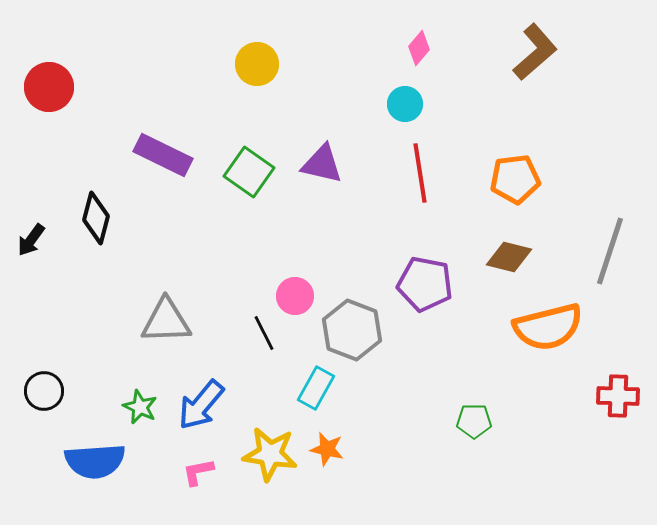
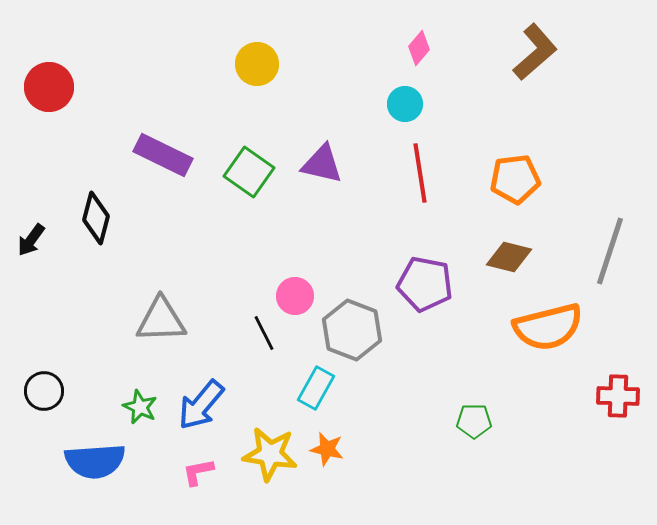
gray triangle: moved 5 px left, 1 px up
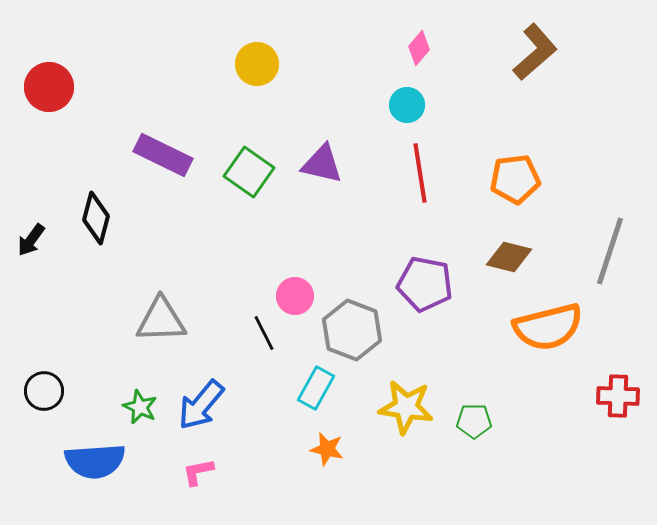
cyan circle: moved 2 px right, 1 px down
yellow star: moved 136 px right, 47 px up
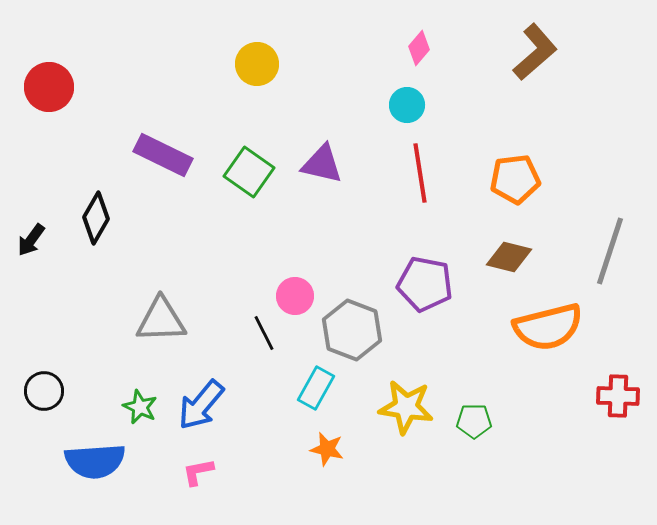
black diamond: rotated 15 degrees clockwise
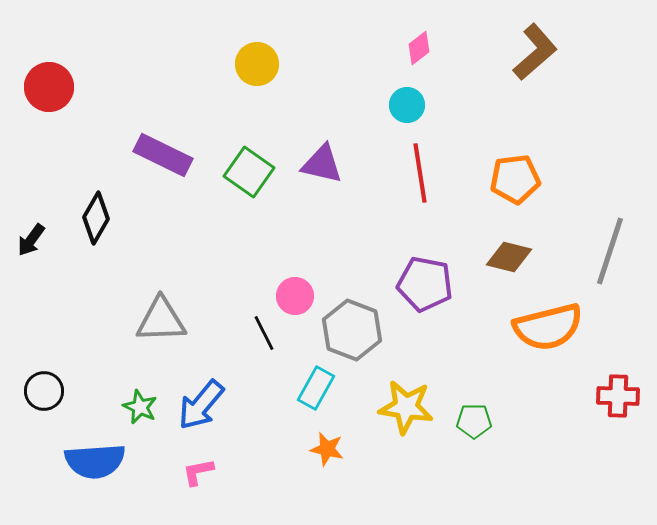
pink diamond: rotated 12 degrees clockwise
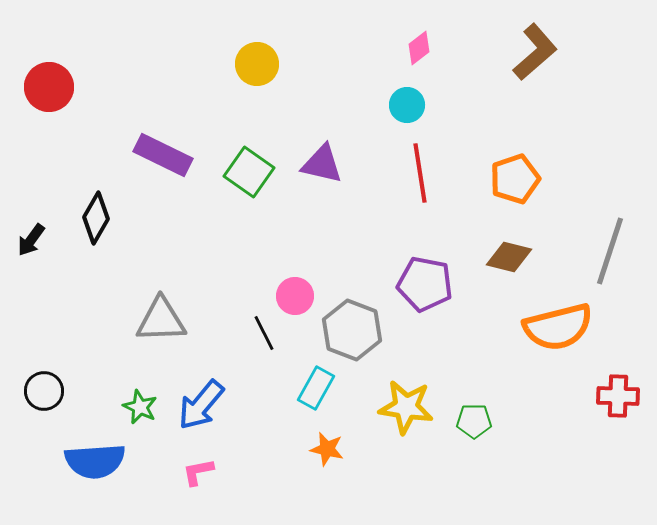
orange pentagon: rotated 12 degrees counterclockwise
orange semicircle: moved 10 px right
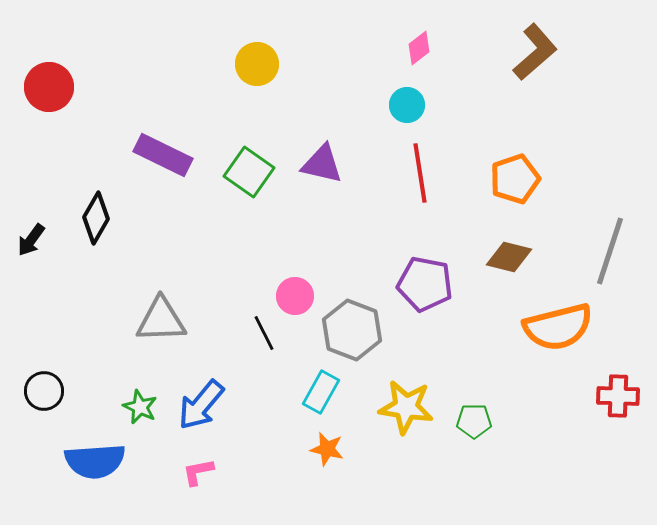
cyan rectangle: moved 5 px right, 4 px down
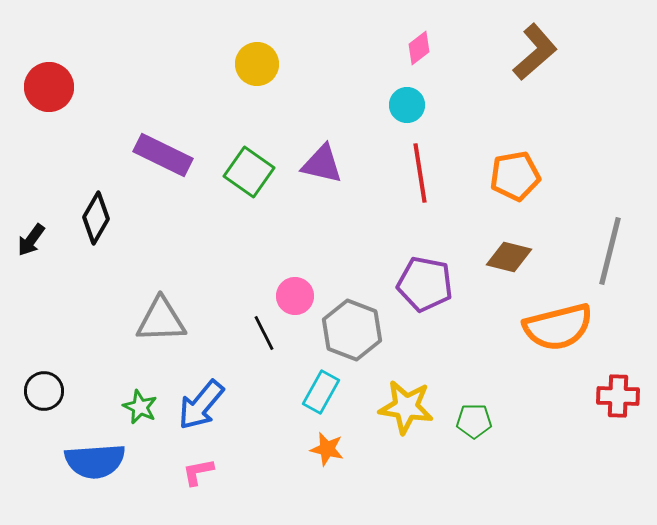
orange pentagon: moved 3 px up; rotated 9 degrees clockwise
gray line: rotated 4 degrees counterclockwise
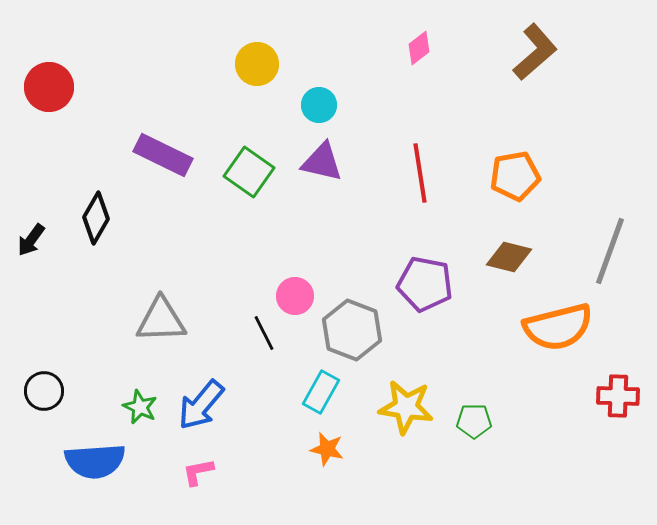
cyan circle: moved 88 px left
purple triangle: moved 2 px up
gray line: rotated 6 degrees clockwise
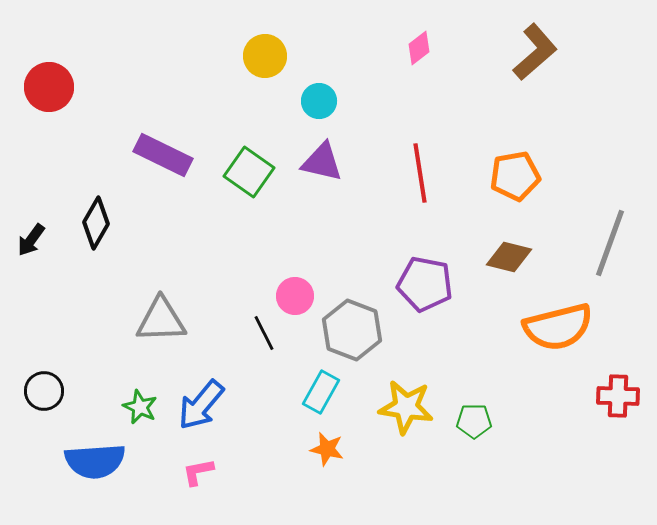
yellow circle: moved 8 px right, 8 px up
cyan circle: moved 4 px up
black diamond: moved 5 px down
gray line: moved 8 px up
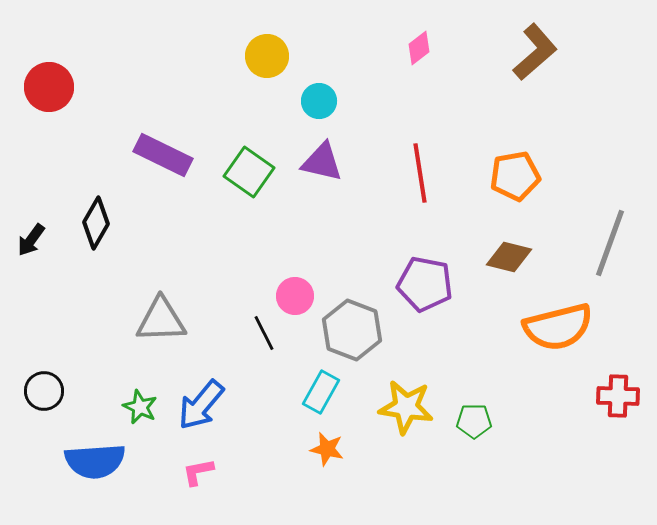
yellow circle: moved 2 px right
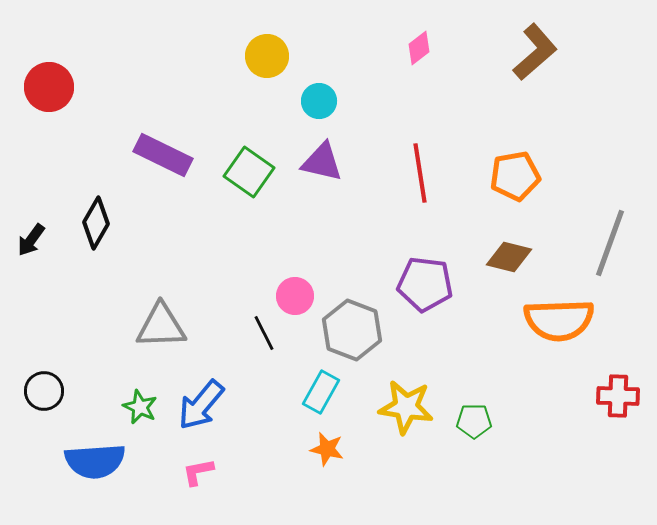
purple pentagon: rotated 4 degrees counterclockwise
gray triangle: moved 6 px down
orange semicircle: moved 1 px right, 7 px up; rotated 12 degrees clockwise
